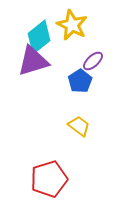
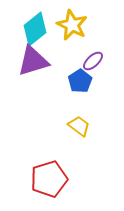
cyan diamond: moved 4 px left, 8 px up
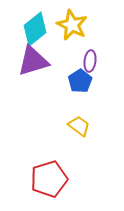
purple ellipse: moved 3 px left; rotated 40 degrees counterclockwise
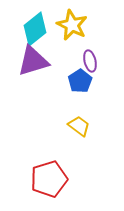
purple ellipse: rotated 20 degrees counterclockwise
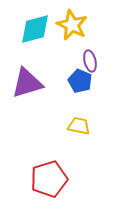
cyan diamond: rotated 24 degrees clockwise
purple triangle: moved 6 px left, 22 px down
blue pentagon: rotated 15 degrees counterclockwise
yellow trapezoid: rotated 25 degrees counterclockwise
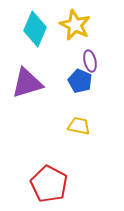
yellow star: moved 3 px right
cyan diamond: rotated 52 degrees counterclockwise
red pentagon: moved 5 px down; rotated 27 degrees counterclockwise
